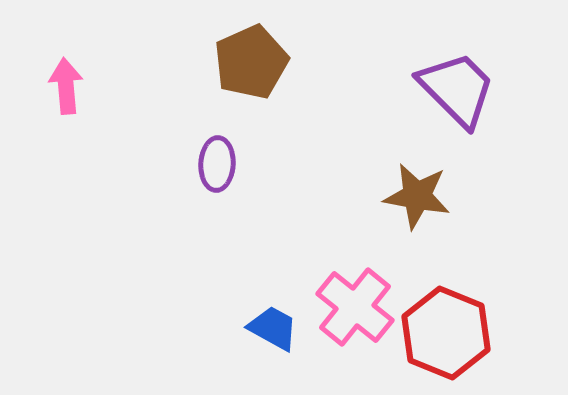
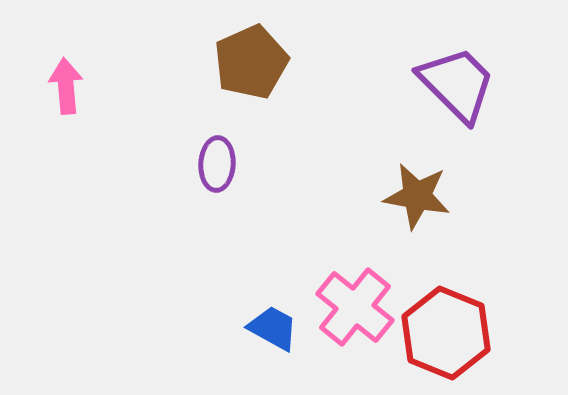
purple trapezoid: moved 5 px up
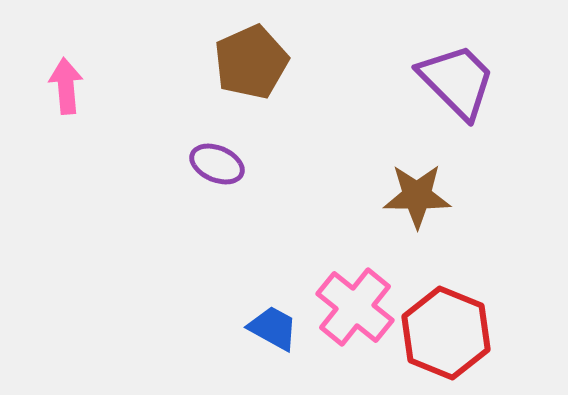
purple trapezoid: moved 3 px up
purple ellipse: rotated 70 degrees counterclockwise
brown star: rotated 10 degrees counterclockwise
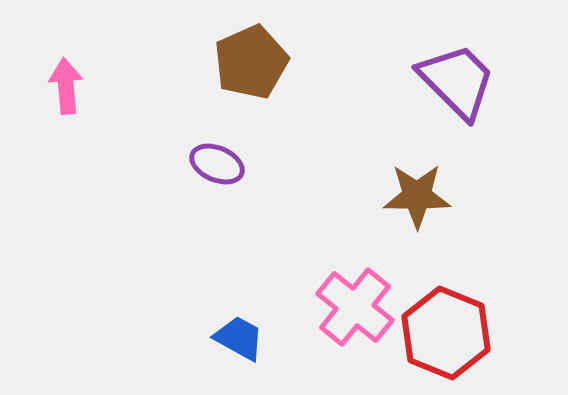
blue trapezoid: moved 34 px left, 10 px down
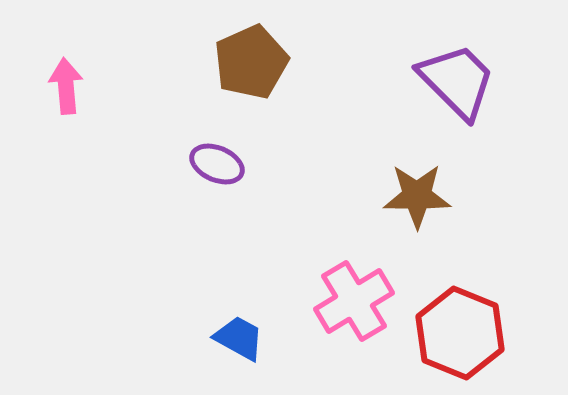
pink cross: moved 1 px left, 6 px up; rotated 20 degrees clockwise
red hexagon: moved 14 px right
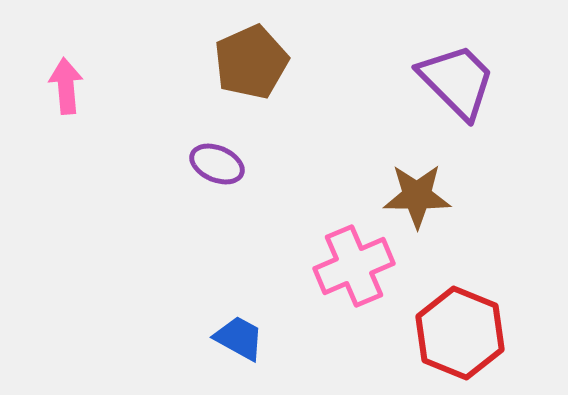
pink cross: moved 35 px up; rotated 8 degrees clockwise
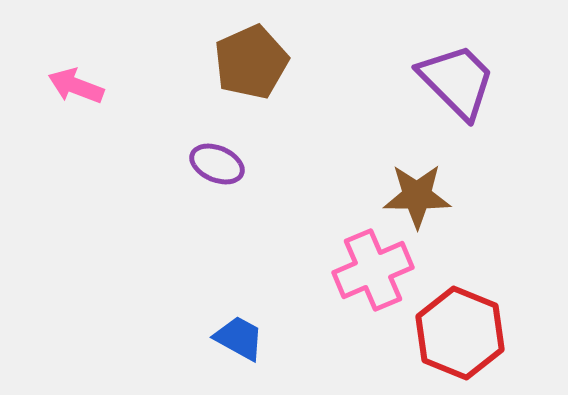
pink arrow: moved 10 px right; rotated 64 degrees counterclockwise
pink cross: moved 19 px right, 4 px down
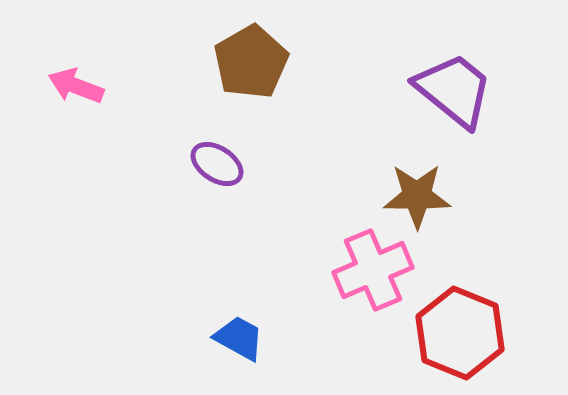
brown pentagon: rotated 6 degrees counterclockwise
purple trapezoid: moved 3 px left, 9 px down; rotated 6 degrees counterclockwise
purple ellipse: rotated 10 degrees clockwise
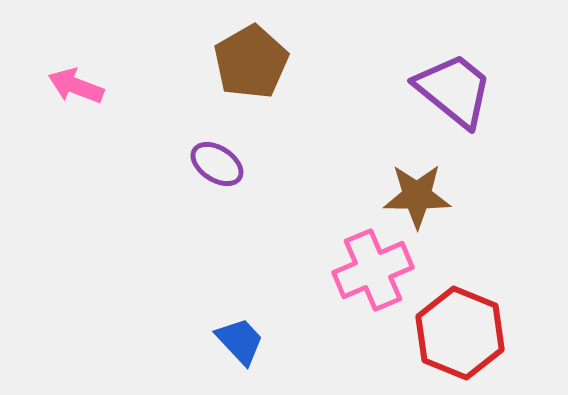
blue trapezoid: moved 1 px right, 3 px down; rotated 18 degrees clockwise
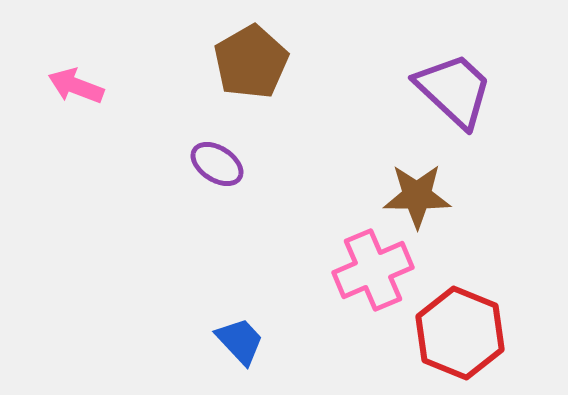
purple trapezoid: rotated 4 degrees clockwise
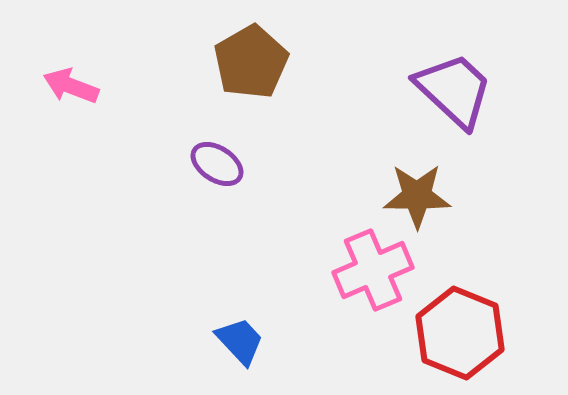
pink arrow: moved 5 px left
